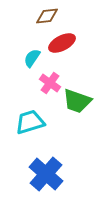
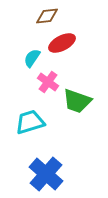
pink cross: moved 2 px left, 1 px up
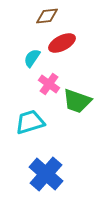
pink cross: moved 1 px right, 2 px down
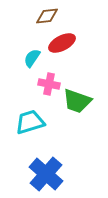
pink cross: rotated 25 degrees counterclockwise
